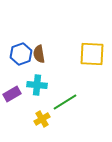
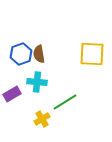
cyan cross: moved 3 px up
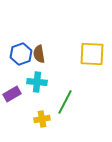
green line: rotated 30 degrees counterclockwise
yellow cross: rotated 21 degrees clockwise
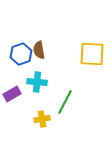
brown semicircle: moved 4 px up
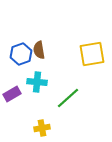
yellow square: rotated 12 degrees counterclockwise
green line: moved 3 px right, 4 px up; rotated 20 degrees clockwise
yellow cross: moved 9 px down
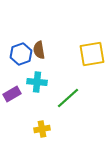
yellow cross: moved 1 px down
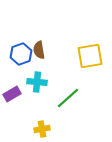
yellow square: moved 2 px left, 2 px down
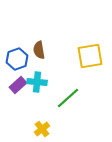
blue hexagon: moved 4 px left, 5 px down
purple rectangle: moved 6 px right, 9 px up; rotated 12 degrees counterclockwise
yellow cross: rotated 28 degrees counterclockwise
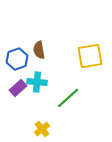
purple rectangle: moved 3 px down
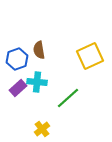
yellow square: rotated 16 degrees counterclockwise
